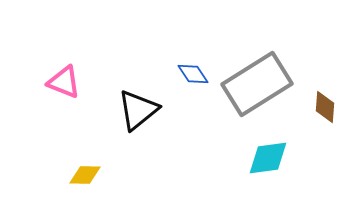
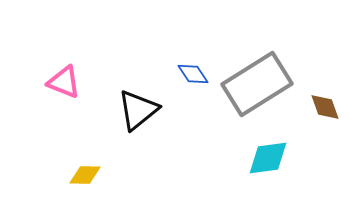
brown diamond: rotated 24 degrees counterclockwise
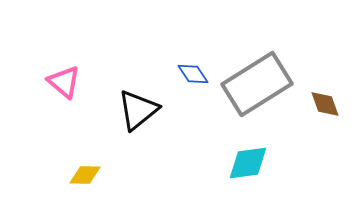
pink triangle: rotated 18 degrees clockwise
brown diamond: moved 3 px up
cyan diamond: moved 20 px left, 5 px down
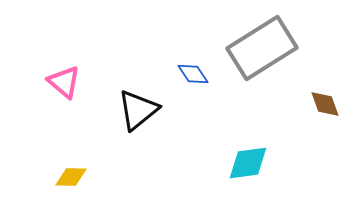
gray rectangle: moved 5 px right, 36 px up
yellow diamond: moved 14 px left, 2 px down
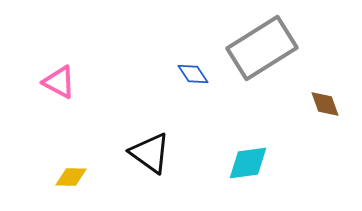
pink triangle: moved 5 px left; rotated 12 degrees counterclockwise
black triangle: moved 12 px right, 43 px down; rotated 45 degrees counterclockwise
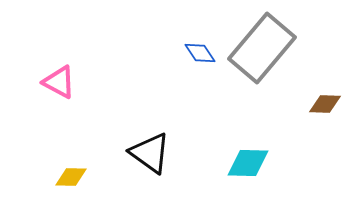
gray rectangle: rotated 18 degrees counterclockwise
blue diamond: moved 7 px right, 21 px up
brown diamond: rotated 68 degrees counterclockwise
cyan diamond: rotated 9 degrees clockwise
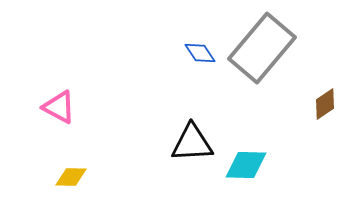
pink triangle: moved 25 px down
brown diamond: rotated 36 degrees counterclockwise
black triangle: moved 42 px right, 10 px up; rotated 39 degrees counterclockwise
cyan diamond: moved 2 px left, 2 px down
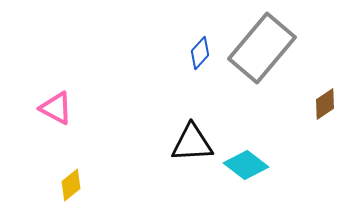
blue diamond: rotated 76 degrees clockwise
pink triangle: moved 3 px left, 1 px down
cyan diamond: rotated 36 degrees clockwise
yellow diamond: moved 8 px down; rotated 40 degrees counterclockwise
